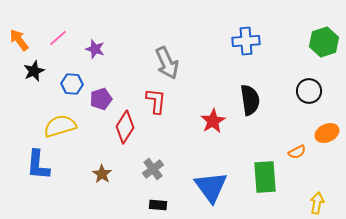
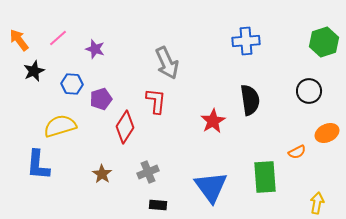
gray cross: moved 5 px left, 3 px down; rotated 15 degrees clockwise
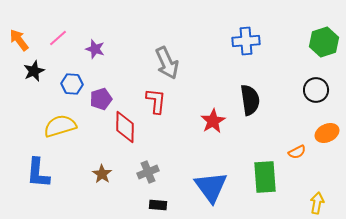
black circle: moved 7 px right, 1 px up
red diamond: rotated 32 degrees counterclockwise
blue L-shape: moved 8 px down
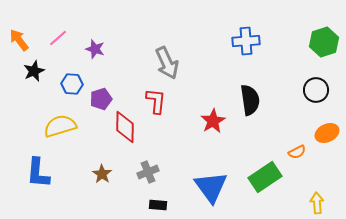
green rectangle: rotated 60 degrees clockwise
yellow arrow: rotated 15 degrees counterclockwise
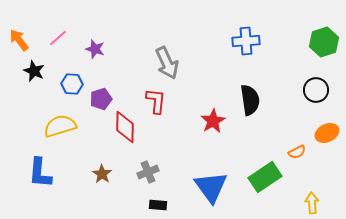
black star: rotated 25 degrees counterclockwise
blue L-shape: moved 2 px right
yellow arrow: moved 5 px left
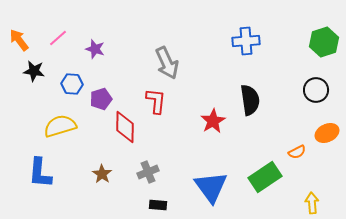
black star: rotated 15 degrees counterclockwise
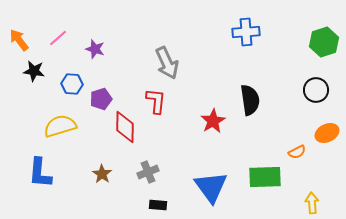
blue cross: moved 9 px up
green rectangle: rotated 32 degrees clockwise
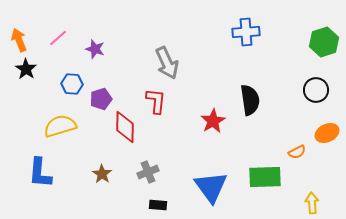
orange arrow: rotated 15 degrees clockwise
black star: moved 8 px left, 2 px up; rotated 25 degrees clockwise
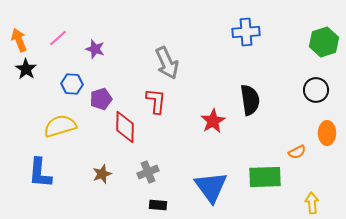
orange ellipse: rotated 65 degrees counterclockwise
brown star: rotated 18 degrees clockwise
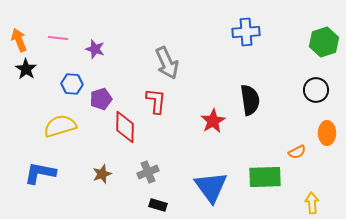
pink line: rotated 48 degrees clockwise
blue L-shape: rotated 96 degrees clockwise
black rectangle: rotated 12 degrees clockwise
